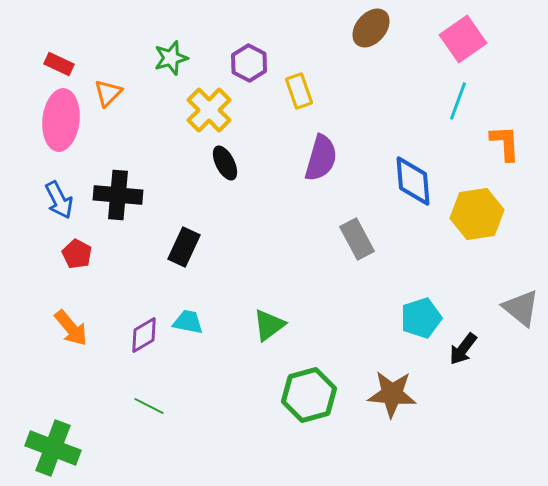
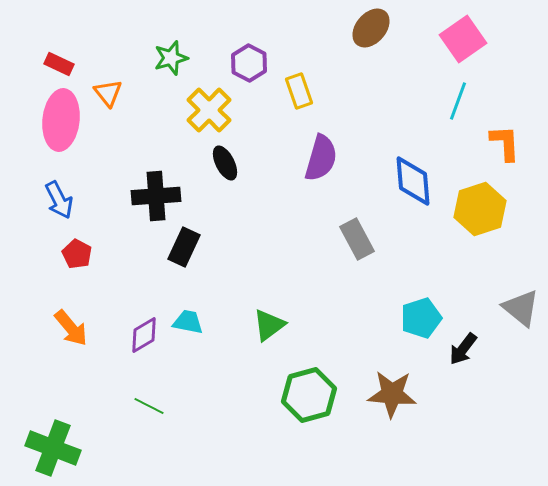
orange triangle: rotated 24 degrees counterclockwise
black cross: moved 38 px right, 1 px down; rotated 9 degrees counterclockwise
yellow hexagon: moved 3 px right, 5 px up; rotated 9 degrees counterclockwise
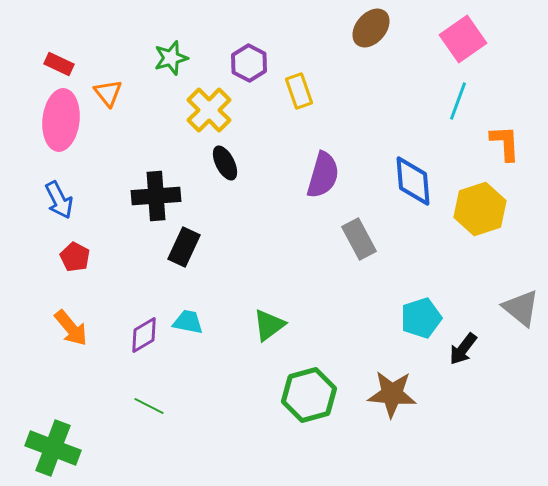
purple semicircle: moved 2 px right, 17 px down
gray rectangle: moved 2 px right
red pentagon: moved 2 px left, 3 px down
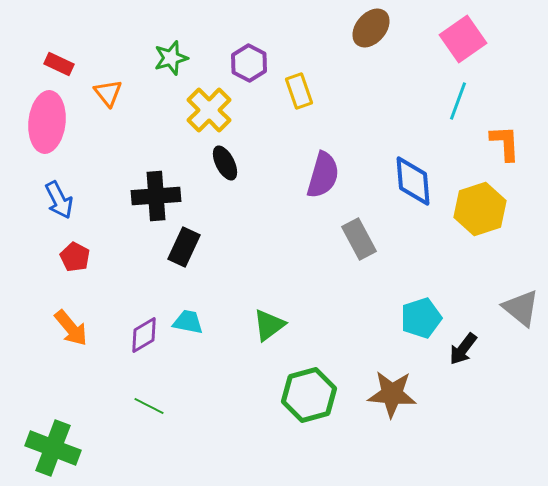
pink ellipse: moved 14 px left, 2 px down
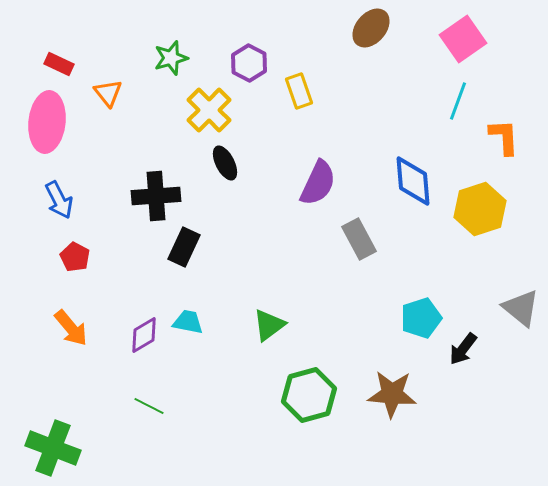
orange L-shape: moved 1 px left, 6 px up
purple semicircle: moved 5 px left, 8 px down; rotated 9 degrees clockwise
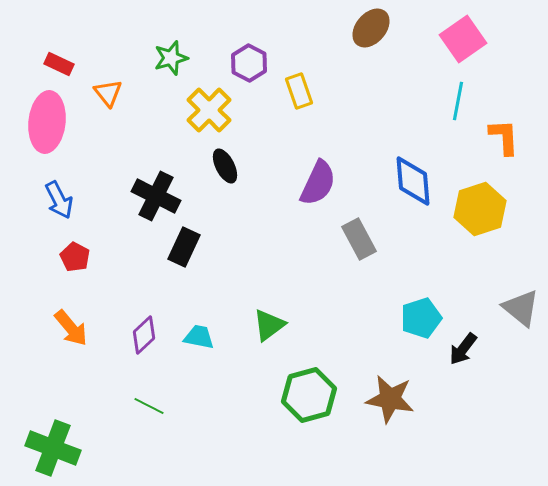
cyan line: rotated 9 degrees counterclockwise
black ellipse: moved 3 px down
black cross: rotated 30 degrees clockwise
cyan trapezoid: moved 11 px right, 15 px down
purple diamond: rotated 12 degrees counterclockwise
brown star: moved 2 px left, 5 px down; rotated 6 degrees clockwise
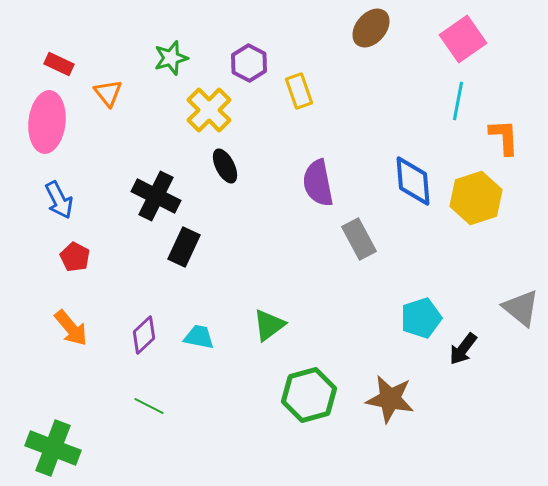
purple semicircle: rotated 144 degrees clockwise
yellow hexagon: moved 4 px left, 11 px up
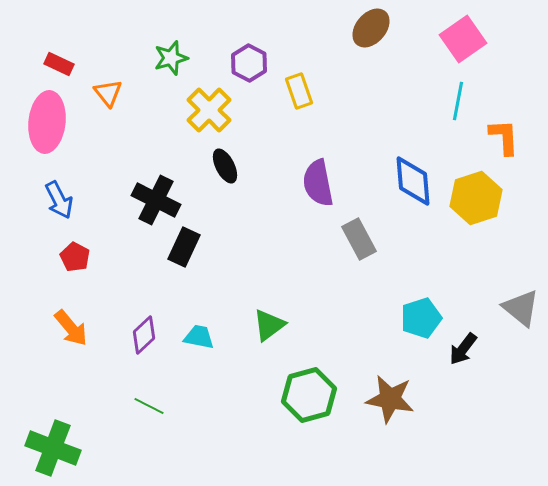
black cross: moved 4 px down
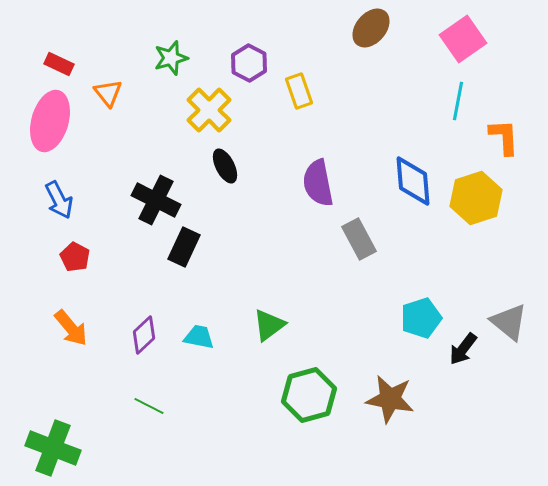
pink ellipse: moved 3 px right, 1 px up; rotated 10 degrees clockwise
gray triangle: moved 12 px left, 14 px down
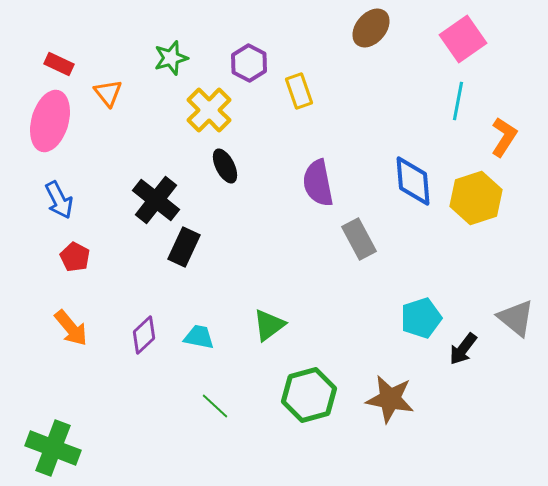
orange L-shape: rotated 36 degrees clockwise
black cross: rotated 12 degrees clockwise
gray triangle: moved 7 px right, 4 px up
green line: moved 66 px right; rotated 16 degrees clockwise
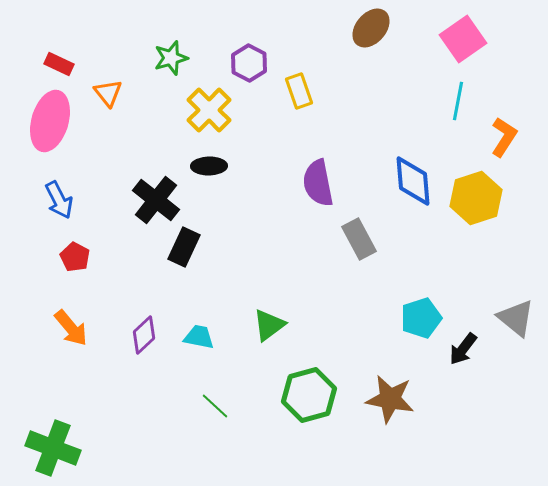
black ellipse: moved 16 px left; rotated 64 degrees counterclockwise
